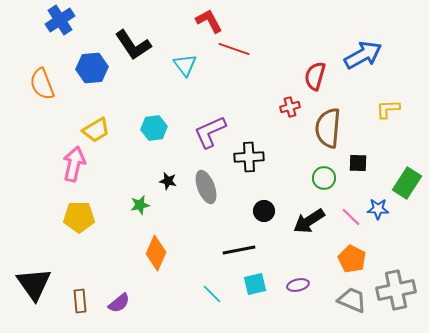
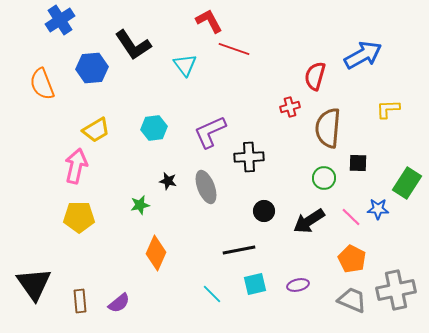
pink arrow: moved 2 px right, 2 px down
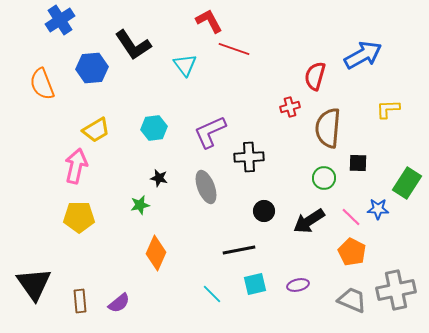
black star: moved 9 px left, 3 px up
orange pentagon: moved 7 px up
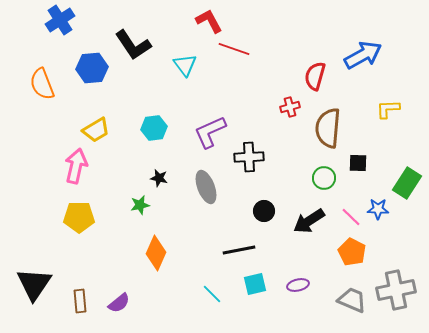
black triangle: rotated 9 degrees clockwise
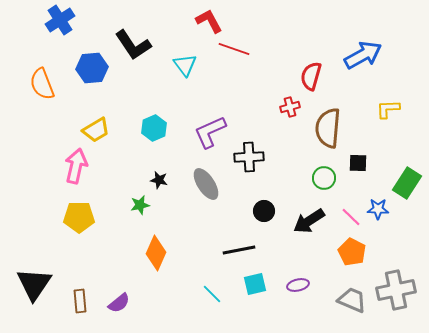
red semicircle: moved 4 px left
cyan hexagon: rotated 15 degrees counterclockwise
black star: moved 2 px down
gray ellipse: moved 3 px up; rotated 12 degrees counterclockwise
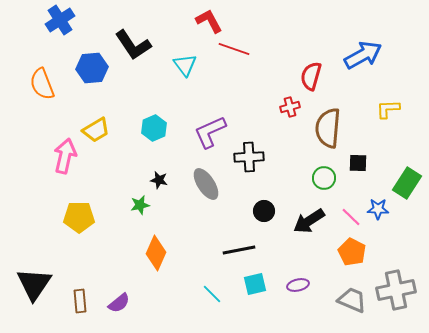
pink arrow: moved 11 px left, 10 px up
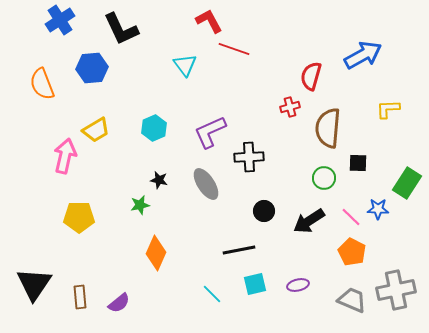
black L-shape: moved 12 px left, 16 px up; rotated 9 degrees clockwise
brown rectangle: moved 4 px up
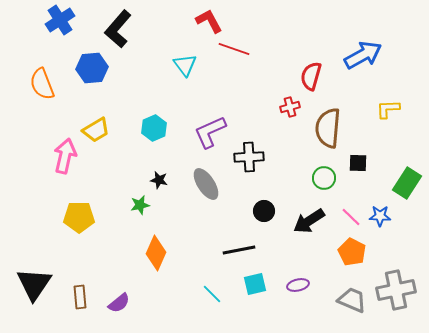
black L-shape: moved 3 px left; rotated 66 degrees clockwise
blue star: moved 2 px right, 7 px down
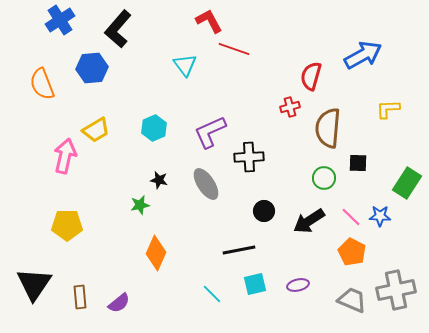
yellow pentagon: moved 12 px left, 8 px down
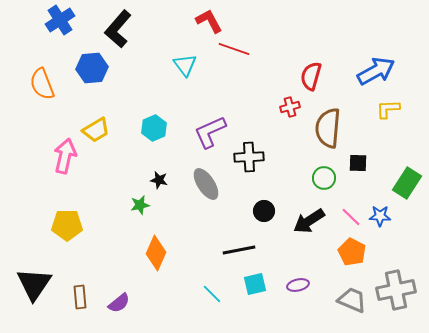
blue arrow: moved 13 px right, 16 px down
